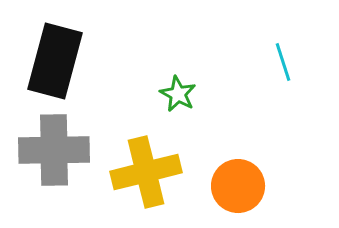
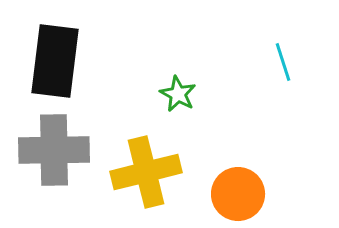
black rectangle: rotated 8 degrees counterclockwise
orange circle: moved 8 px down
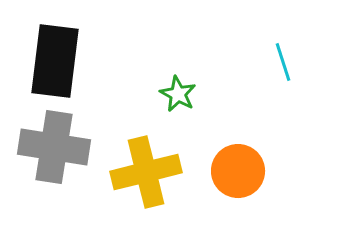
gray cross: moved 3 px up; rotated 10 degrees clockwise
orange circle: moved 23 px up
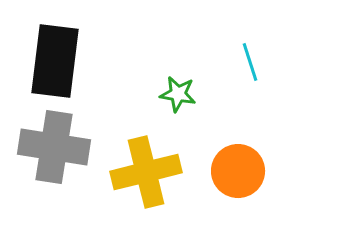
cyan line: moved 33 px left
green star: rotated 18 degrees counterclockwise
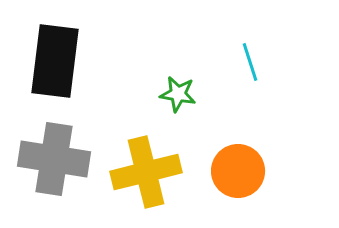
gray cross: moved 12 px down
